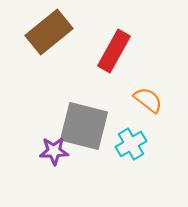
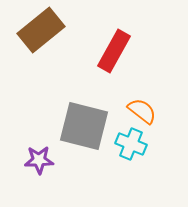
brown rectangle: moved 8 px left, 2 px up
orange semicircle: moved 6 px left, 11 px down
cyan cross: rotated 36 degrees counterclockwise
purple star: moved 15 px left, 9 px down
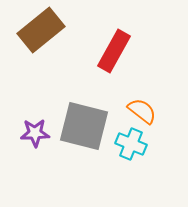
purple star: moved 4 px left, 27 px up
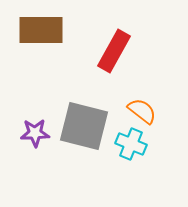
brown rectangle: rotated 39 degrees clockwise
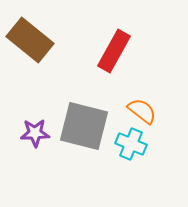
brown rectangle: moved 11 px left, 10 px down; rotated 39 degrees clockwise
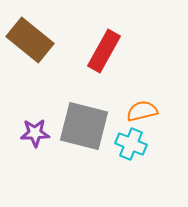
red rectangle: moved 10 px left
orange semicircle: rotated 52 degrees counterclockwise
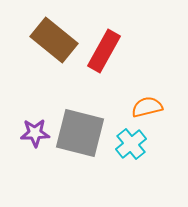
brown rectangle: moved 24 px right
orange semicircle: moved 5 px right, 4 px up
gray square: moved 4 px left, 7 px down
cyan cross: rotated 28 degrees clockwise
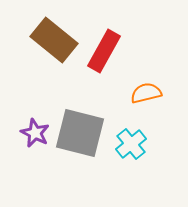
orange semicircle: moved 1 px left, 14 px up
purple star: rotated 28 degrees clockwise
